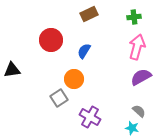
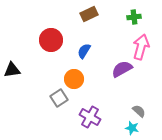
pink arrow: moved 4 px right
purple semicircle: moved 19 px left, 8 px up
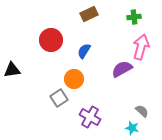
gray semicircle: moved 3 px right
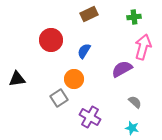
pink arrow: moved 2 px right
black triangle: moved 5 px right, 9 px down
gray semicircle: moved 7 px left, 9 px up
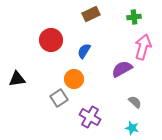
brown rectangle: moved 2 px right
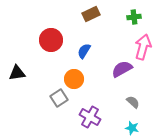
black triangle: moved 6 px up
gray semicircle: moved 2 px left
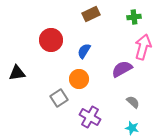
orange circle: moved 5 px right
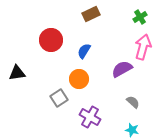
green cross: moved 6 px right; rotated 24 degrees counterclockwise
cyan star: moved 2 px down
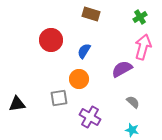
brown rectangle: rotated 42 degrees clockwise
black triangle: moved 31 px down
gray square: rotated 24 degrees clockwise
